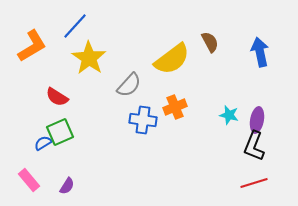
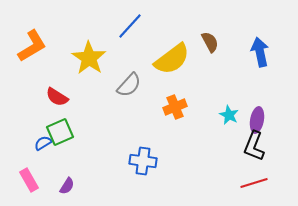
blue line: moved 55 px right
cyan star: rotated 12 degrees clockwise
blue cross: moved 41 px down
pink rectangle: rotated 10 degrees clockwise
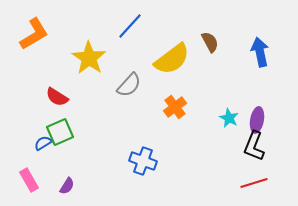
orange L-shape: moved 2 px right, 12 px up
orange cross: rotated 15 degrees counterclockwise
cyan star: moved 3 px down
blue cross: rotated 12 degrees clockwise
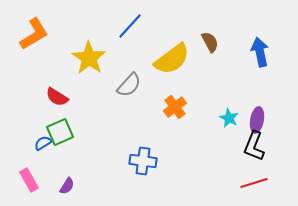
blue cross: rotated 12 degrees counterclockwise
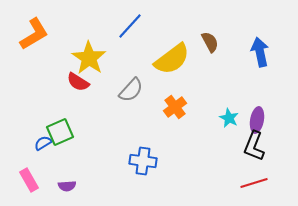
gray semicircle: moved 2 px right, 5 px down
red semicircle: moved 21 px right, 15 px up
purple semicircle: rotated 54 degrees clockwise
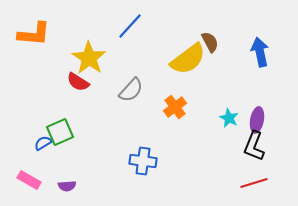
orange L-shape: rotated 36 degrees clockwise
yellow semicircle: moved 16 px right
pink rectangle: rotated 30 degrees counterclockwise
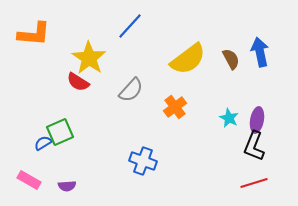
brown semicircle: moved 21 px right, 17 px down
blue cross: rotated 12 degrees clockwise
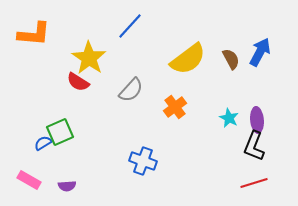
blue arrow: rotated 40 degrees clockwise
purple ellipse: rotated 15 degrees counterclockwise
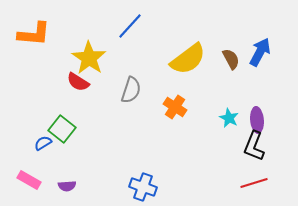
gray semicircle: rotated 24 degrees counterclockwise
orange cross: rotated 20 degrees counterclockwise
green square: moved 2 px right, 3 px up; rotated 28 degrees counterclockwise
blue cross: moved 26 px down
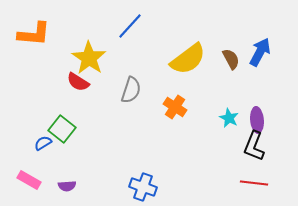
red line: rotated 24 degrees clockwise
